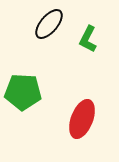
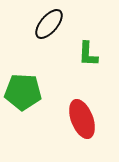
green L-shape: moved 15 px down; rotated 24 degrees counterclockwise
red ellipse: rotated 42 degrees counterclockwise
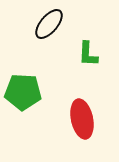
red ellipse: rotated 9 degrees clockwise
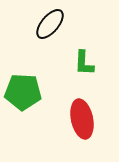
black ellipse: moved 1 px right
green L-shape: moved 4 px left, 9 px down
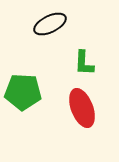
black ellipse: rotated 24 degrees clockwise
red ellipse: moved 11 px up; rotated 9 degrees counterclockwise
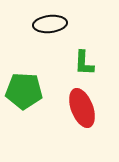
black ellipse: rotated 20 degrees clockwise
green pentagon: moved 1 px right, 1 px up
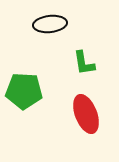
green L-shape: rotated 12 degrees counterclockwise
red ellipse: moved 4 px right, 6 px down
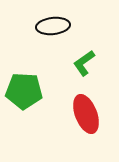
black ellipse: moved 3 px right, 2 px down
green L-shape: rotated 64 degrees clockwise
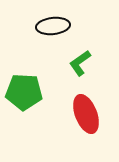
green L-shape: moved 4 px left
green pentagon: moved 1 px down
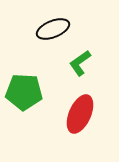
black ellipse: moved 3 px down; rotated 16 degrees counterclockwise
red ellipse: moved 6 px left; rotated 45 degrees clockwise
